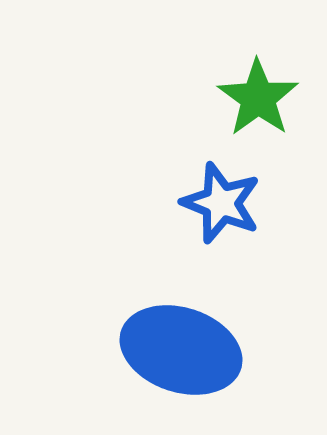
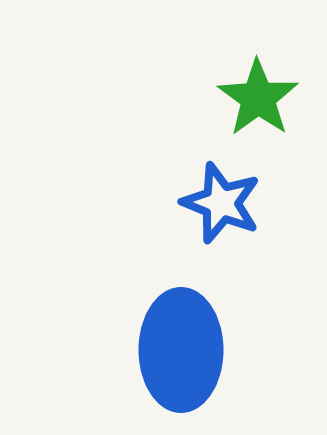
blue ellipse: rotated 72 degrees clockwise
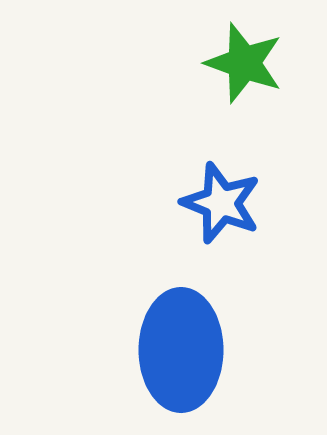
green star: moved 14 px left, 35 px up; rotated 16 degrees counterclockwise
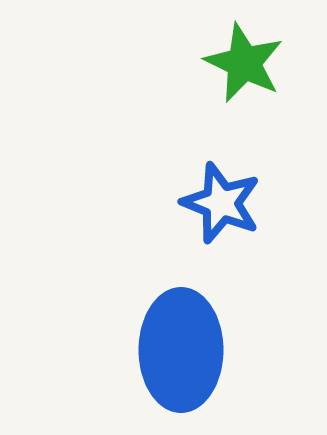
green star: rotated 6 degrees clockwise
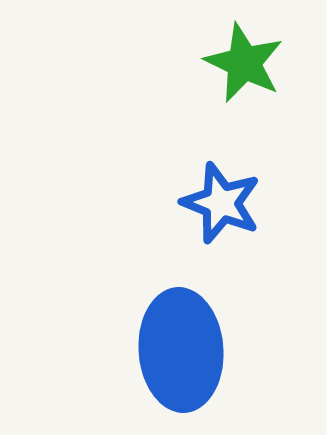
blue ellipse: rotated 4 degrees counterclockwise
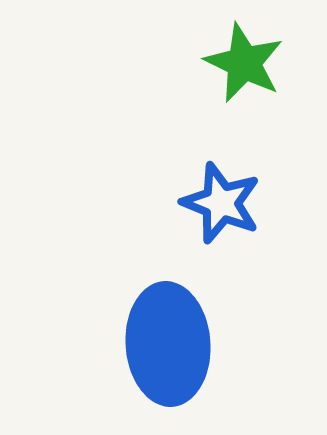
blue ellipse: moved 13 px left, 6 px up
